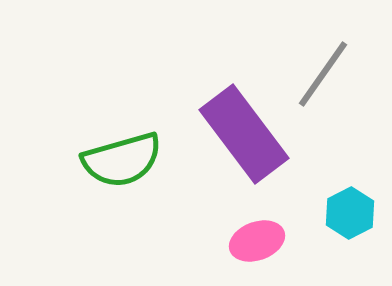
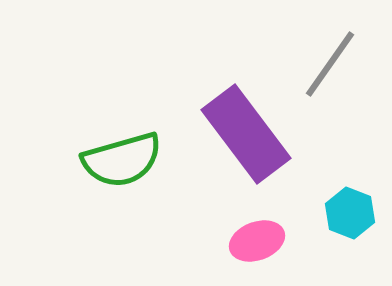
gray line: moved 7 px right, 10 px up
purple rectangle: moved 2 px right
cyan hexagon: rotated 12 degrees counterclockwise
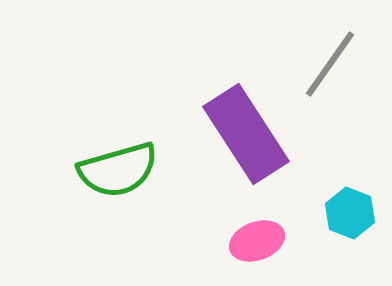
purple rectangle: rotated 4 degrees clockwise
green semicircle: moved 4 px left, 10 px down
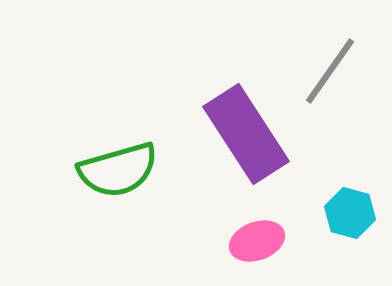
gray line: moved 7 px down
cyan hexagon: rotated 6 degrees counterclockwise
